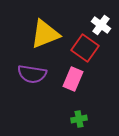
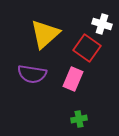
white cross: moved 1 px right, 1 px up; rotated 18 degrees counterclockwise
yellow triangle: rotated 20 degrees counterclockwise
red square: moved 2 px right
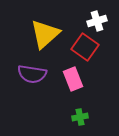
white cross: moved 5 px left, 3 px up; rotated 36 degrees counterclockwise
red square: moved 2 px left, 1 px up
pink rectangle: rotated 45 degrees counterclockwise
green cross: moved 1 px right, 2 px up
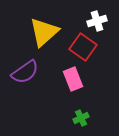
yellow triangle: moved 1 px left, 2 px up
red square: moved 2 px left
purple semicircle: moved 7 px left, 2 px up; rotated 44 degrees counterclockwise
green cross: moved 1 px right, 1 px down; rotated 14 degrees counterclockwise
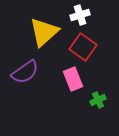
white cross: moved 17 px left, 6 px up
green cross: moved 17 px right, 18 px up
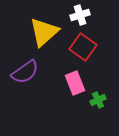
pink rectangle: moved 2 px right, 4 px down
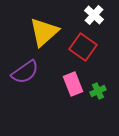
white cross: moved 14 px right; rotated 30 degrees counterclockwise
pink rectangle: moved 2 px left, 1 px down
green cross: moved 9 px up
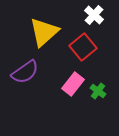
red square: rotated 16 degrees clockwise
pink rectangle: rotated 60 degrees clockwise
green cross: rotated 28 degrees counterclockwise
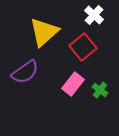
green cross: moved 2 px right, 1 px up
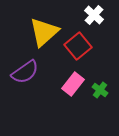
red square: moved 5 px left, 1 px up
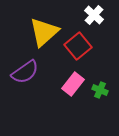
green cross: rotated 14 degrees counterclockwise
